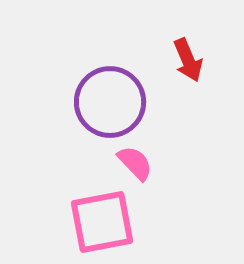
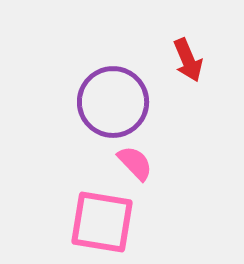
purple circle: moved 3 px right
pink square: rotated 20 degrees clockwise
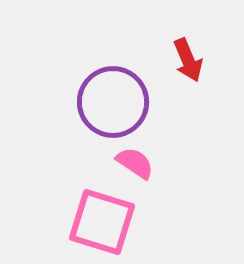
pink semicircle: rotated 12 degrees counterclockwise
pink square: rotated 8 degrees clockwise
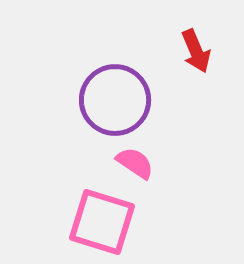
red arrow: moved 8 px right, 9 px up
purple circle: moved 2 px right, 2 px up
